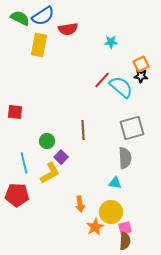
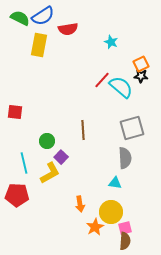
cyan star: rotated 24 degrees clockwise
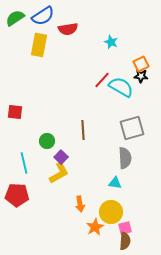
green semicircle: moved 5 px left; rotated 60 degrees counterclockwise
cyan semicircle: rotated 10 degrees counterclockwise
yellow L-shape: moved 9 px right
